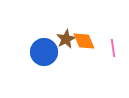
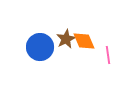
pink line: moved 5 px left, 7 px down
blue circle: moved 4 px left, 5 px up
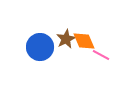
pink line: moved 7 px left; rotated 54 degrees counterclockwise
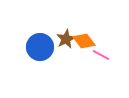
orange diamond: rotated 15 degrees counterclockwise
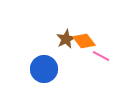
blue circle: moved 4 px right, 22 px down
pink line: moved 1 px down
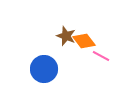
brown star: moved 3 px up; rotated 24 degrees counterclockwise
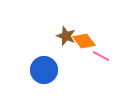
blue circle: moved 1 px down
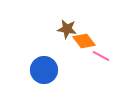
brown star: moved 1 px right, 7 px up; rotated 12 degrees counterclockwise
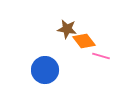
pink line: rotated 12 degrees counterclockwise
blue circle: moved 1 px right
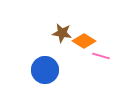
brown star: moved 5 px left, 4 px down
orange diamond: rotated 20 degrees counterclockwise
